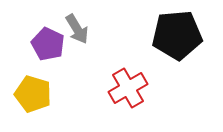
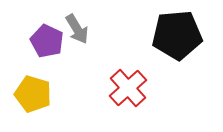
purple pentagon: moved 1 px left, 3 px up
red cross: rotated 12 degrees counterclockwise
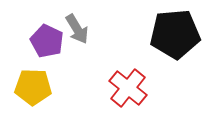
black pentagon: moved 2 px left, 1 px up
red cross: rotated 9 degrees counterclockwise
yellow pentagon: moved 7 px up; rotated 15 degrees counterclockwise
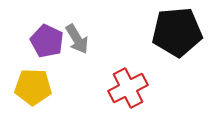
gray arrow: moved 10 px down
black pentagon: moved 2 px right, 2 px up
red cross: rotated 24 degrees clockwise
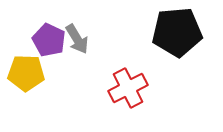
purple pentagon: moved 2 px right, 1 px up
yellow pentagon: moved 7 px left, 14 px up
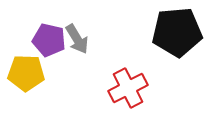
purple pentagon: rotated 12 degrees counterclockwise
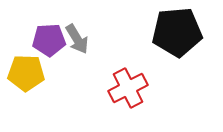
purple pentagon: rotated 16 degrees counterclockwise
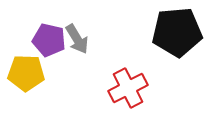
purple pentagon: rotated 16 degrees clockwise
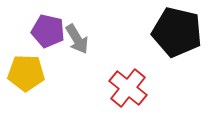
black pentagon: rotated 18 degrees clockwise
purple pentagon: moved 1 px left, 9 px up
red cross: rotated 24 degrees counterclockwise
